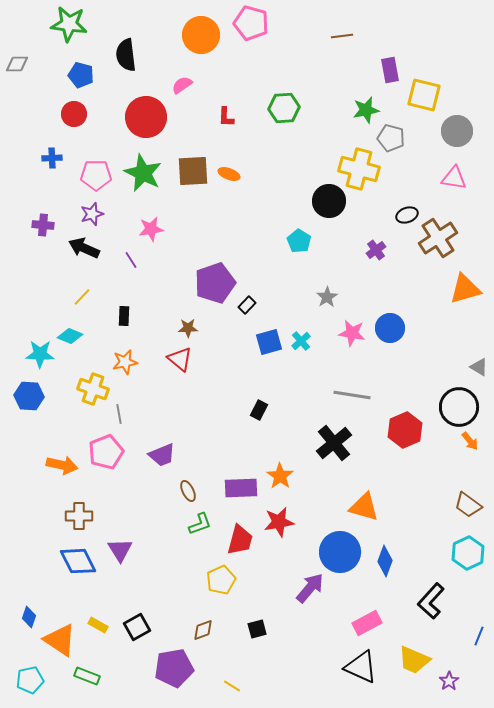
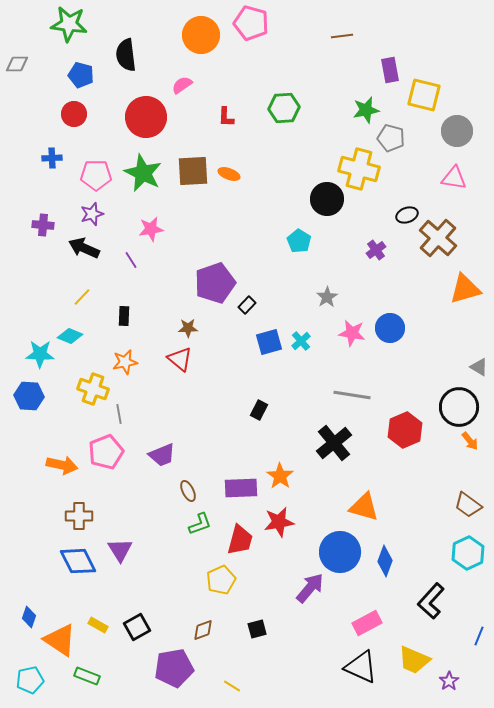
black circle at (329, 201): moved 2 px left, 2 px up
brown cross at (438, 238): rotated 15 degrees counterclockwise
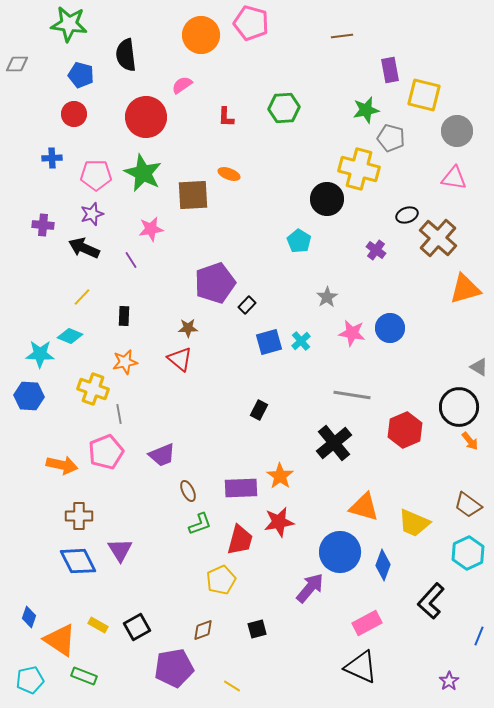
brown square at (193, 171): moved 24 px down
purple cross at (376, 250): rotated 18 degrees counterclockwise
blue diamond at (385, 561): moved 2 px left, 4 px down
yellow trapezoid at (414, 660): moved 137 px up
green rectangle at (87, 676): moved 3 px left
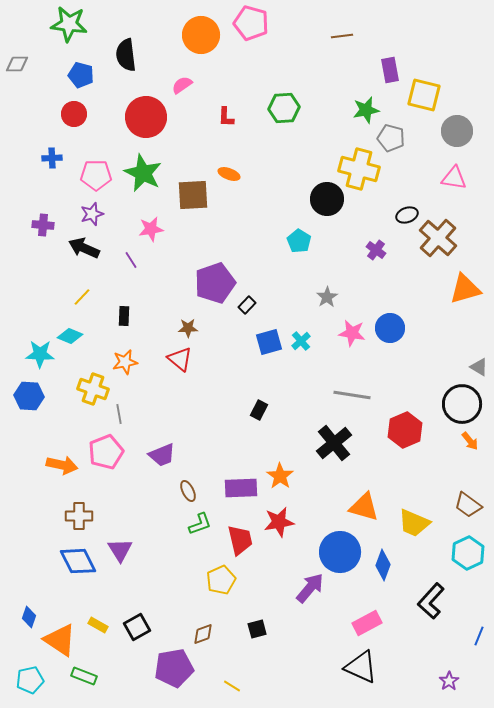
black circle at (459, 407): moved 3 px right, 3 px up
red trapezoid at (240, 540): rotated 28 degrees counterclockwise
brown diamond at (203, 630): moved 4 px down
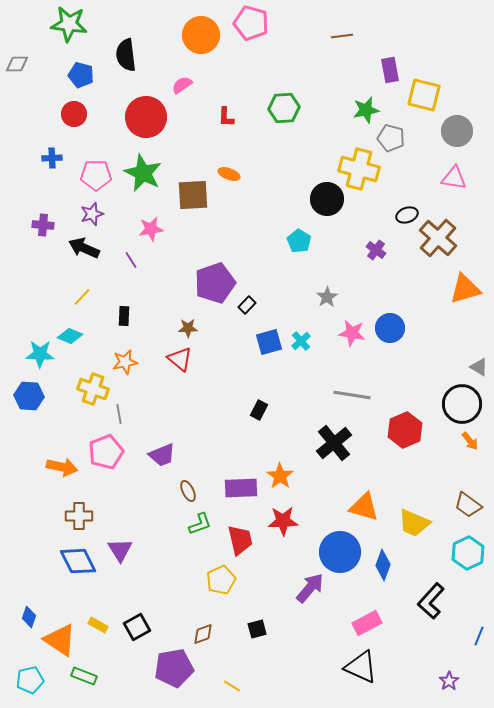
orange arrow at (62, 465): moved 2 px down
red star at (279, 522): moved 4 px right, 1 px up; rotated 8 degrees clockwise
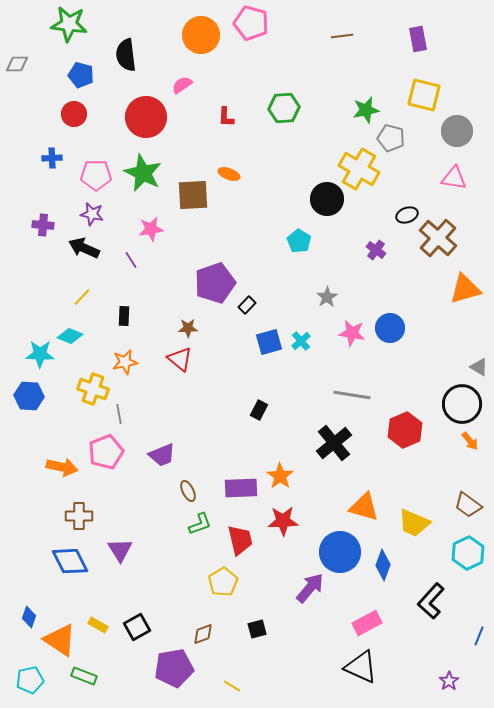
purple rectangle at (390, 70): moved 28 px right, 31 px up
yellow cross at (359, 169): rotated 15 degrees clockwise
purple star at (92, 214): rotated 30 degrees clockwise
blue diamond at (78, 561): moved 8 px left
yellow pentagon at (221, 580): moved 2 px right, 2 px down; rotated 8 degrees counterclockwise
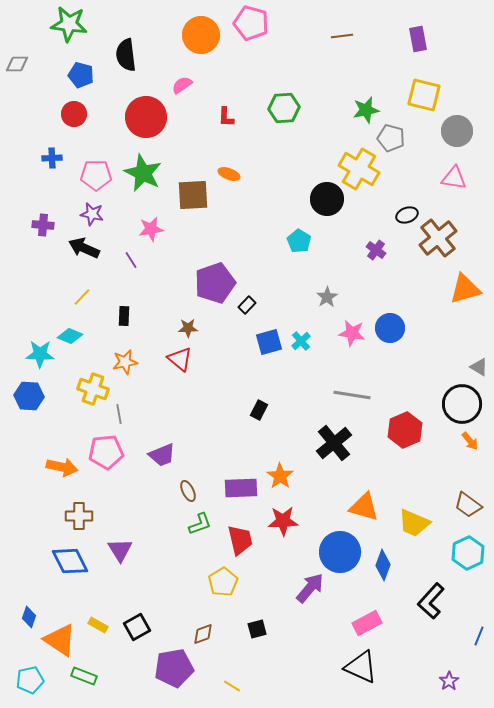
brown cross at (438, 238): rotated 9 degrees clockwise
pink pentagon at (106, 452): rotated 16 degrees clockwise
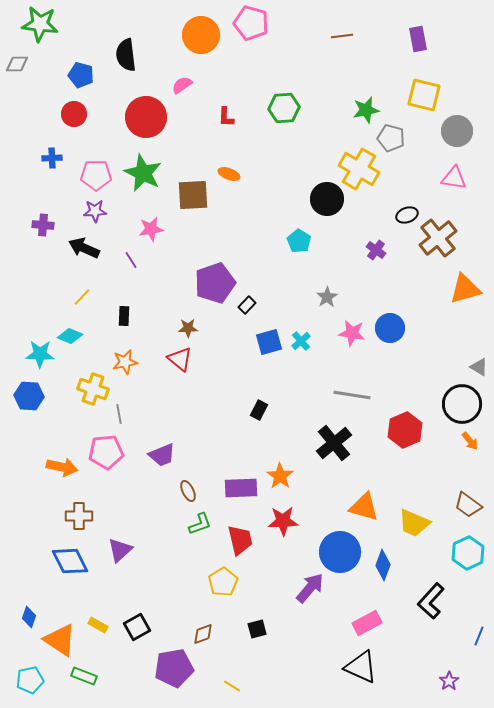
green star at (69, 24): moved 29 px left
purple star at (92, 214): moved 3 px right, 3 px up; rotated 15 degrees counterclockwise
purple triangle at (120, 550): rotated 20 degrees clockwise
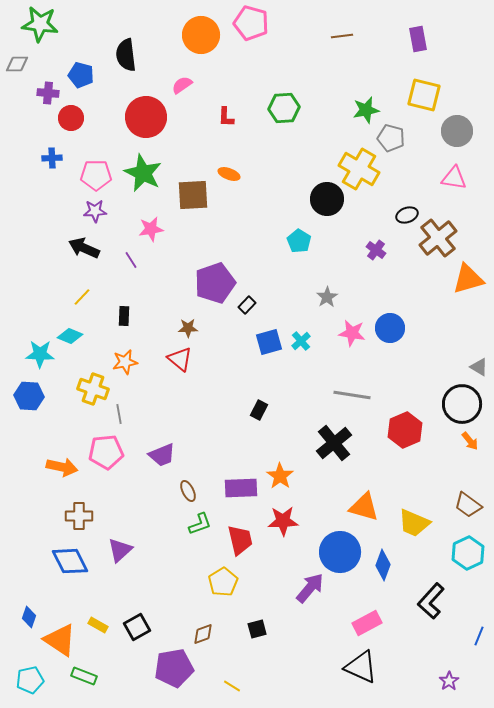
red circle at (74, 114): moved 3 px left, 4 px down
purple cross at (43, 225): moved 5 px right, 132 px up
orange triangle at (465, 289): moved 3 px right, 10 px up
